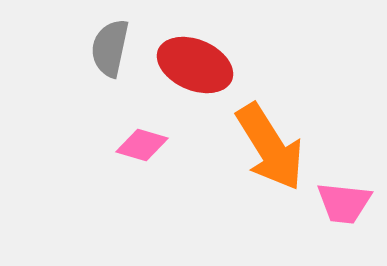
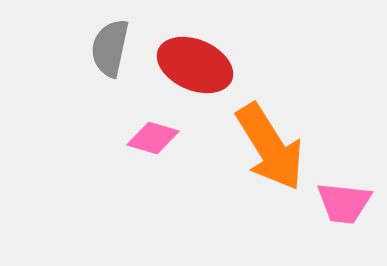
pink diamond: moved 11 px right, 7 px up
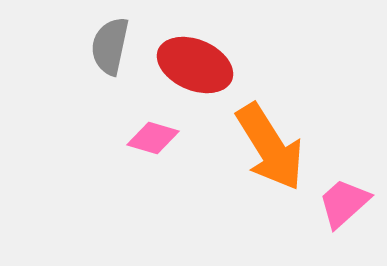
gray semicircle: moved 2 px up
pink trapezoid: rotated 132 degrees clockwise
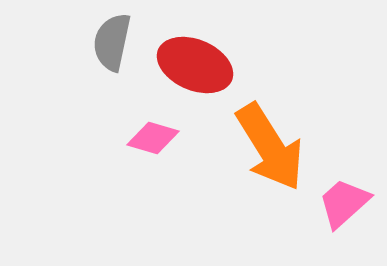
gray semicircle: moved 2 px right, 4 px up
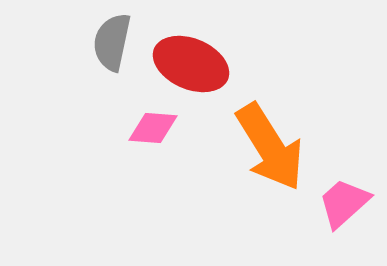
red ellipse: moved 4 px left, 1 px up
pink diamond: moved 10 px up; rotated 12 degrees counterclockwise
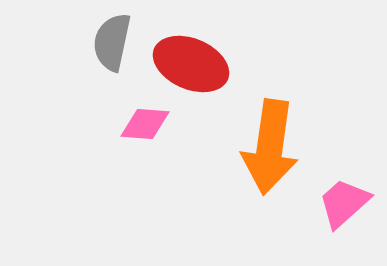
pink diamond: moved 8 px left, 4 px up
orange arrow: rotated 40 degrees clockwise
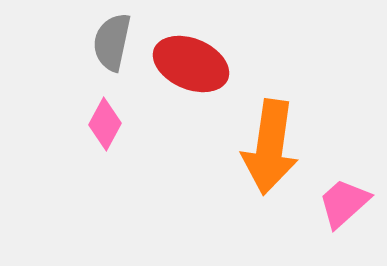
pink diamond: moved 40 px left; rotated 66 degrees counterclockwise
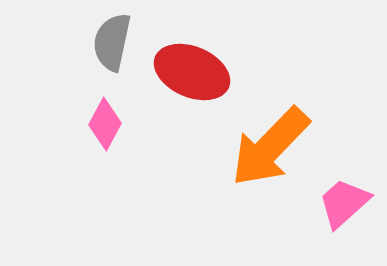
red ellipse: moved 1 px right, 8 px down
orange arrow: rotated 36 degrees clockwise
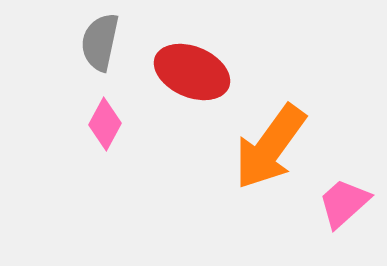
gray semicircle: moved 12 px left
orange arrow: rotated 8 degrees counterclockwise
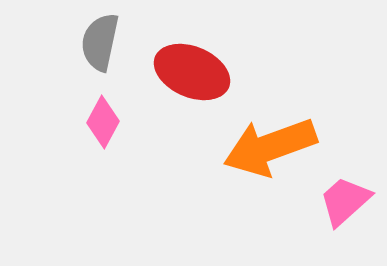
pink diamond: moved 2 px left, 2 px up
orange arrow: rotated 34 degrees clockwise
pink trapezoid: moved 1 px right, 2 px up
